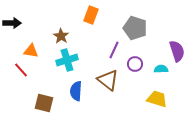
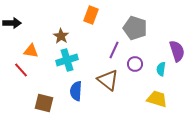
cyan semicircle: rotated 80 degrees counterclockwise
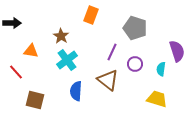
purple line: moved 2 px left, 2 px down
cyan cross: rotated 20 degrees counterclockwise
red line: moved 5 px left, 2 px down
brown square: moved 9 px left, 3 px up
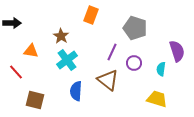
purple circle: moved 1 px left, 1 px up
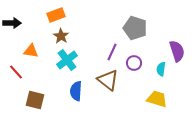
orange rectangle: moved 35 px left; rotated 48 degrees clockwise
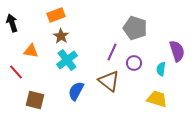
black arrow: rotated 108 degrees counterclockwise
brown triangle: moved 1 px right, 1 px down
blue semicircle: rotated 24 degrees clockwise
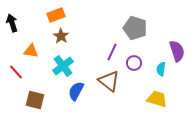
cyan cross: moved 4 px left, 6 px down
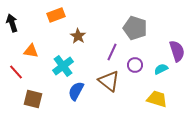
brown star: moved 17 px right
purple circle: moved 1 px right, 2 px down
cyan semicircle: rotated 56 degrees clockwise
brown square: moved 2 px left, 1 px up
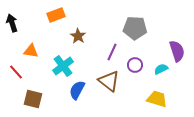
gray pentagon: rotated 15 degrees counterclockwise
blue semicircle: moved 1 px right, 1 px up
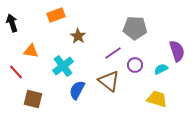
purple line: moved 1 px right, 1 px down; rotated 30 degrees clockwise
